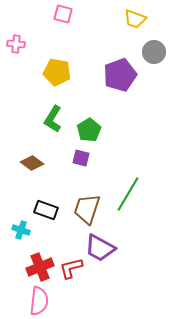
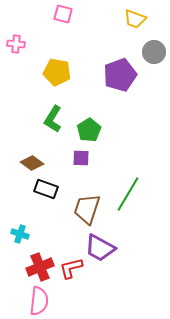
purple square: rotated 12 degrees counterclockwise
black rectangle: moved 21 px up
cyan cross: moved 1 px left, 4 px down
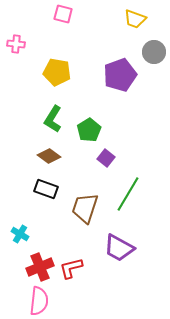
purple square: moved 25 px right; rotated 36 degrees clockwise
brown diamond: moved 17 px right, 7 px up
brown trapezoid: moved 2 px left, 1 px up
cyan cross: rotated 12 degrees clockwise
purple trapezoid: moved 19 px right
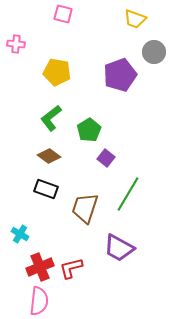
green L-shape: moved 2 px left, 1 px up; rotated 20 degrees clockwise
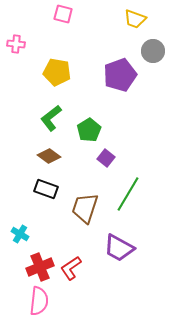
gray circle: moved 1 px left, 1 px up
red L-shape: rotated 20 degrees counterclockwise
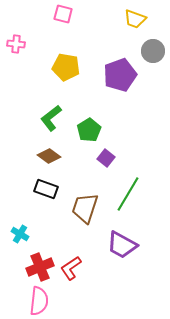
yellow pentagon: moved 9 px right, 5 px up
purple trapezoid: moved 3 px right, 3 px up
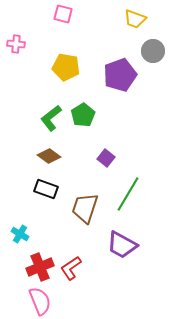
green pentagon: moved 6 px left, 15 px up
pink semicircle: moved 1 px right; rotated 28 degrees counterclockwise
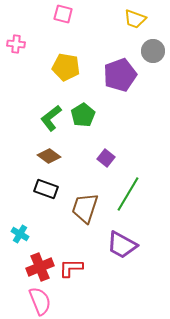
red L-shape: rotated 35 degrees clockwise
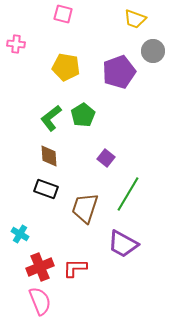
purple pentagon: moved 1 px left, 3 px up
brown diamond: rotated 50 degrees clockwise
purple trapezoid: moved 1 px right, 1 px up
red L-shape: moved 4 px right
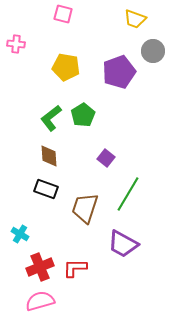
pink semicircle: rotated 84 degrees counterclockwise
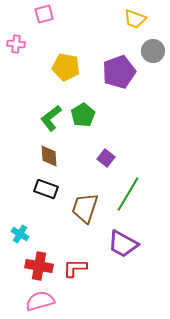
pink square: moved 19 px left; rotated 30 degrees counterclockwise
red cross: moved 1 px left, 1 px up; rotated 32 degrees clockwise
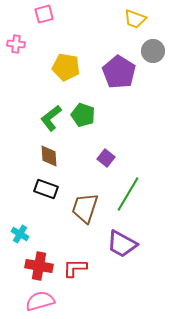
purple pentagon: rotated 20 degrees counterclockwise
green pentagon: rotated 20 degrees counterclockwise
purple trapezoid: moved 1 px left
